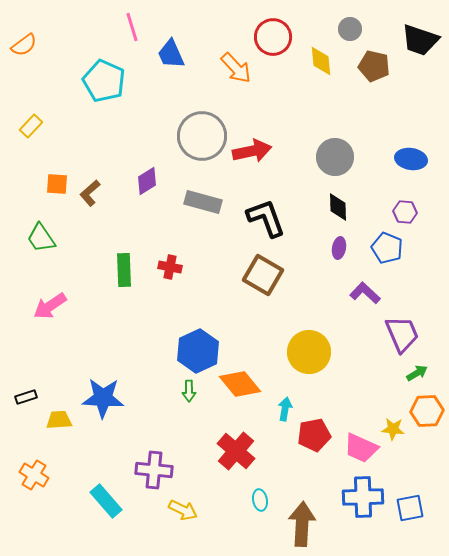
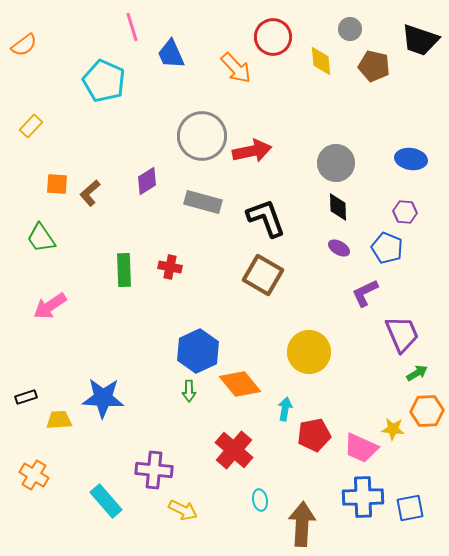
gray circle at (335, 157): moved 1 px right, 6 px down
purple ellipse at (339, 248): rotated 70 degrees counterclockwise
purple L-shape at (365, 293): rotated 68 degrees counterclockwise
red cross at (236, 451): moved 2 px left, 1 px up
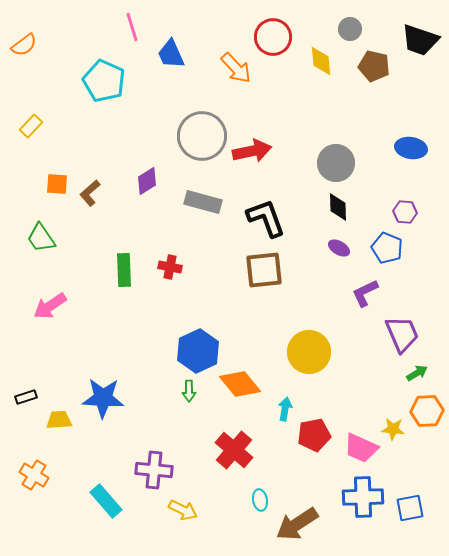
blue ellipse at (411, 159): moved 11 px up
brown square at (263, 275): moved 1 px right, 5 px up; rotated 36 degrees counterclockwise
brown arrow at (302, 524): moved 5 px left; rotated 126 degrees counterclockwise
